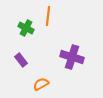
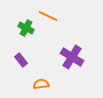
orange line: rotated 72 degrees counterclockwise
purple cross: rotated 15 degrees clockwise
orange semicircle: rotated 21 degrees clockwise
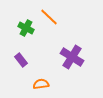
orange line: moved 1 px right, 1 px down; rotated 18 degrees clockwise
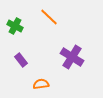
green cross: moved 11 px left, 2 px up
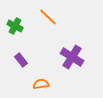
orange line: moved 1 px left
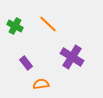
orange line: moved 7 px down
purple rectangle: moved 5 px right, 3 px down
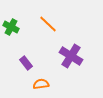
green cross: moved 4 px left, 1 px down
purple cross: moved 1 px left, 1 px up
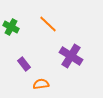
purple rectangle: moved 2 px left, 1 px down
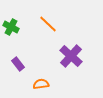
purple cross: rotated 10 degrees clockwise
purple rectangle: moved 6 px left
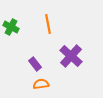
orange line: rotated 36 degrees clockwise
purple rectangle: moved 17 px right
